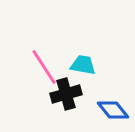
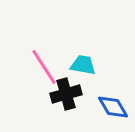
blue diamond: moved 3 px up; rotated 8 degrees clockwise
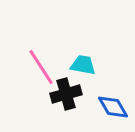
pink line: moved 3 px left
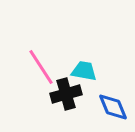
cyan trapezoid: moved 1 px right, 6 px down
blue diamond: rotated 8 degrees clockwise
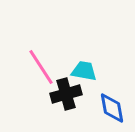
blue diamond: moved 1 px left, 1 px down; rotated 12 degrees clockwise
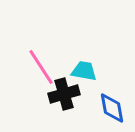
black cross: moved 2 px left
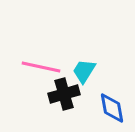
pink line: rotated 45 degrees counterclockwise
cyan trapezoid: rotated 68 degrees counterclockwise
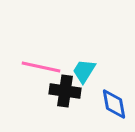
black cross: moved 1 px right, 3 px up; rotated 24 degrees clockwise
blue diamond: moved 2 px right, 4 px up
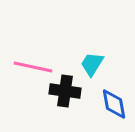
pink line: moved 8 px left
cyan trapezoid: moved 8 px right, 7 px up
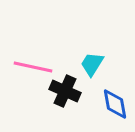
black cross: rotated 16 degrees clockwise
blue diamond: moved 1 px right
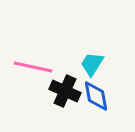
blue diamond: moved 19 px left, 8 px up
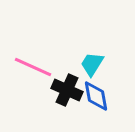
pink line: rotated 12 degrees clockwise
black cross: moved 2 px right, 1 px up
